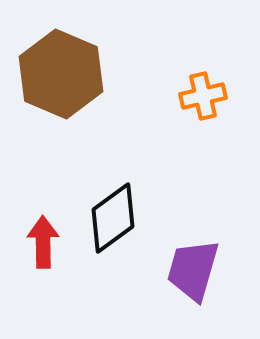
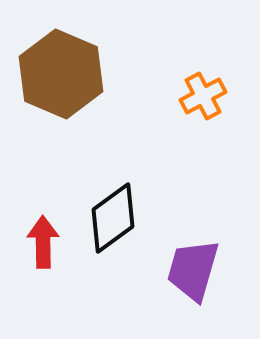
orange cross: rotated 15 degrees counterclockwise
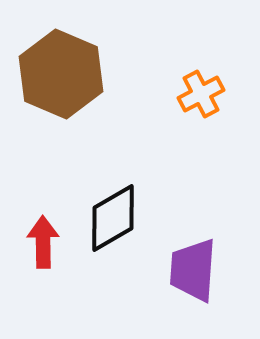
orange cross: moved 2 px left, 2 px up
black diamond: rotated 6 degrees clockwise
purple trapezoid: rotated 12 degrees counterclockwise
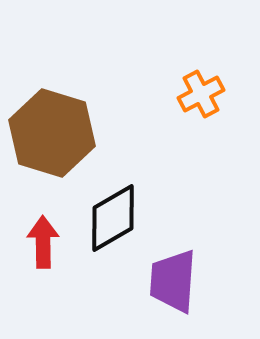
brown hexagon: moved 9 px left, 59 px down; rotated 6 degrees counterclockwise
purple trapezoid: moved 20 px left, 11 px down
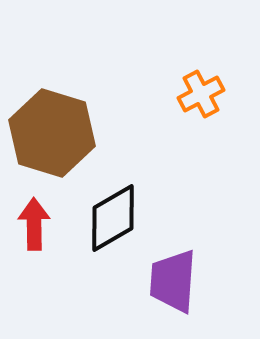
red arrow: moved 9 px left, 18 px up
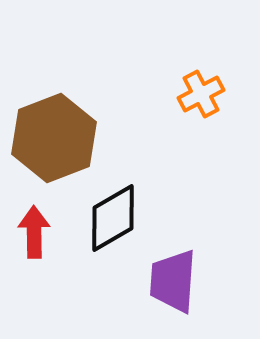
brown hexagon: moved 2 px right, 5 px down; rotated 22 degrees clockwise
red arrow: moved 8 px down
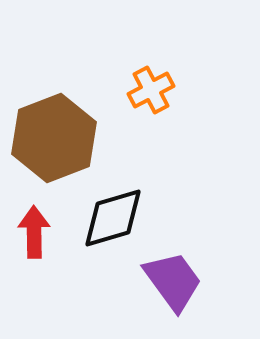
orange cross: moved 50 px left, 4 px up
black diamond: rotated 14 degrees clockwise
purple trapezoid: rotated 140 degrees clockwise
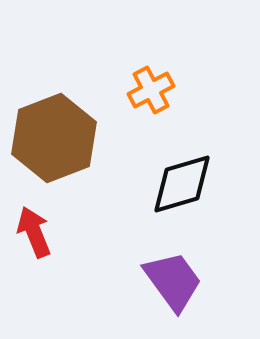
black diamond: moved 69 px right, 34 px up
red arrow: rotated 21 degrees counterclockwise
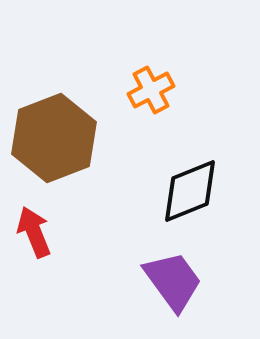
black diamond: moved 8 px right, 7 px down; rotated 6 degrees counterclockwise
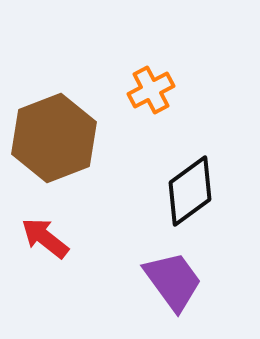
black diamond: rotated 14 degrees counterclockwise
red arrow: moved 11 px right, 6 px down; rotated 30 degrees counterclockwise
